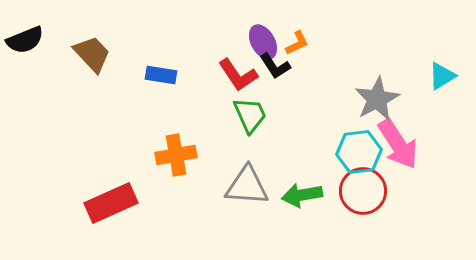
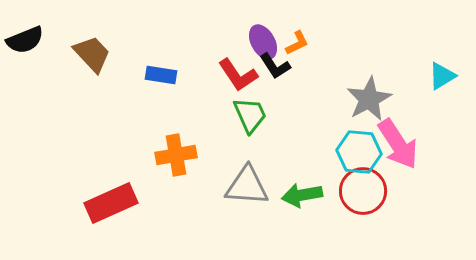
gray star: moved 8 px left
cyan hexagon: rotated 12 degrees clockwise
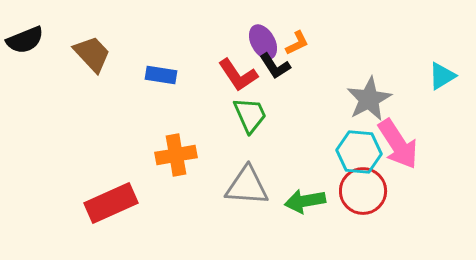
green arrow: moved 3 px right, 6 px down
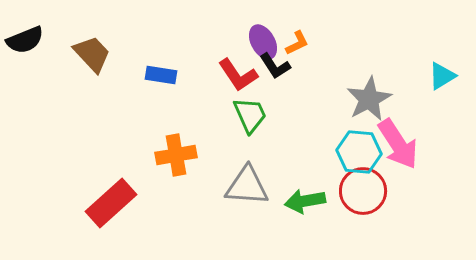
red rectangle: rotated 18 degrees counterclockwise
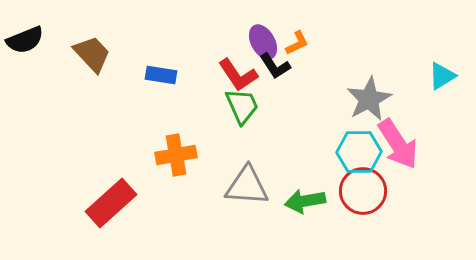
green trapezoid: moved 8 px left, 9 px up
cyan hexagon: rotated 6 degrees counterclockwise
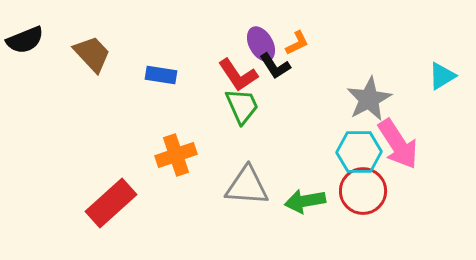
purple ellipse: moved 2 px left, 2 px down
orange cross: rotated 9 degrees counterclockwise
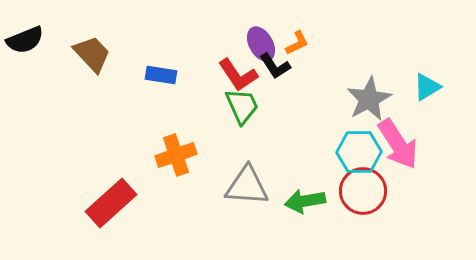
cyan triangle: moved 15 px left, 11 px down
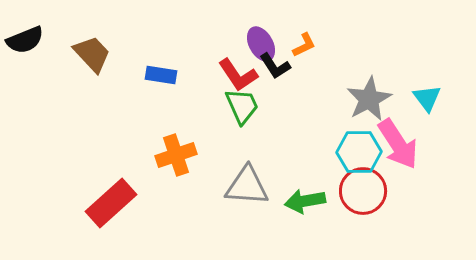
orange L-shape: moved 7 px right, 2 px down
cyan triangle: moved 11 px down; rotated 36 degrees counterclockwise
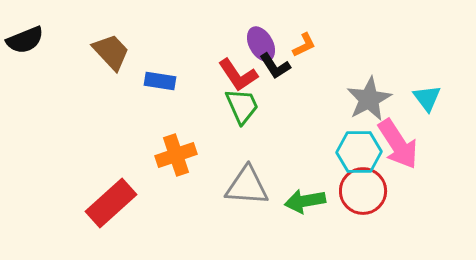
brown trapezoid: moved 19 px right, 2 px up
blue rectangle: moved 1 px left, 6 px down
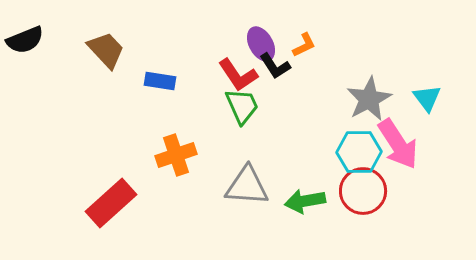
brown trapezoid: moved 5 px left, 2 px up
